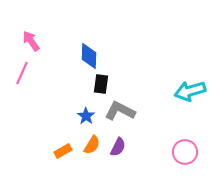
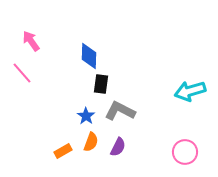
pink line: rotated 65 degrees counterclockwise
orange semicircle: moved 1 px left, 3 px up; rotated 12 degrees counterclockwise
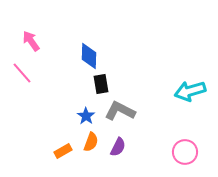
black rectangle: rotated 18 degrees counterclockwise
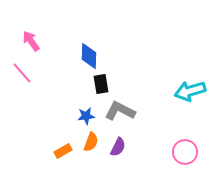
blue star: rotated 30 degrees clockwise
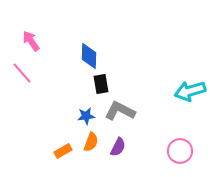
pink circle: moved 5 px left, 1 px up
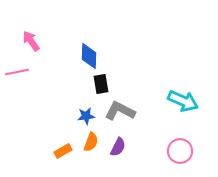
pink line: moved 5 px left, 1 px up; rotated 60 degrees counterclockwise
cyan arrow: moved 7 px left, 10 px down; rotated 140 degrees counterclockwise
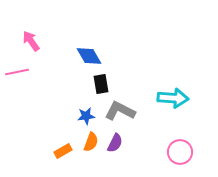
blue diamond: rotated 32 degrees counterclockwise
cyan arrow: moved 10 px left, 3 px up; rotated 20 degrees counterclockwise
purple semicircle: moved 3 px left, 4 px up
pink circle: moved 1 px down
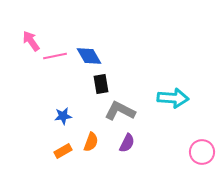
pink line: moved 38 px right, 16 px up
blue star: moved 23 px left
purple semicircle: moved 12 px right
pink circle: moved 22 px right
